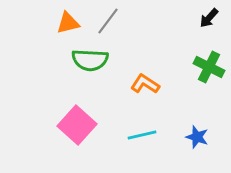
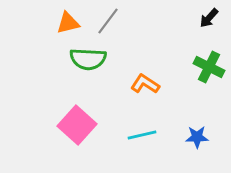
green semicircle: moved 2 px left, 1 px up
blue star: rotated 20 degrees counterclockwise
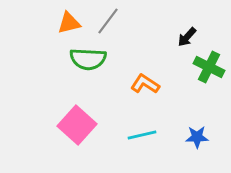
black arrow: moved 22 px left, 19 px down
orange triangle: moved 1 px right
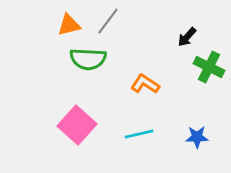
orange triangle: moved 2 px down
cyan line: moved 3 px left, 1 px up
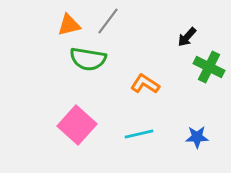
green semicircle: rotated 6 degrees clockwise
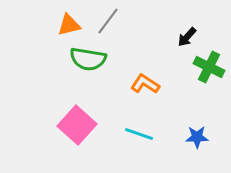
cyan line: rotated 32 degrees clockwise
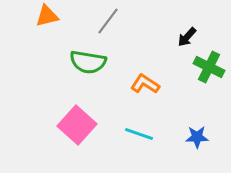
orange triangle: moved 22 px left, 9 px up
green semicircle: moved 3 px down
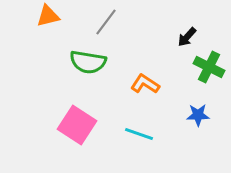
orange triangle: moved 1 px right
gray line: moved 2 px left, 1 px down
pink square: rotated 9 degrees counterclockwise
blue star: moved 1 px right, 22 px up
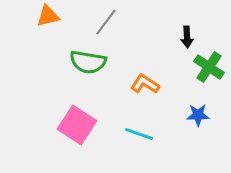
black arrow: rotated 45 degrees counterclockwise
green cross: rotated 8 degrees clockwise
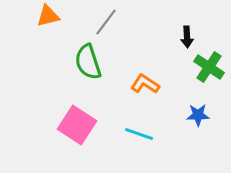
green semicircle: rotated 63 degrees clockwise
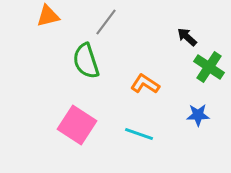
black arrow: rotated 135 degrees clockwise
green semicircle: moved 2 px left, 1 px up
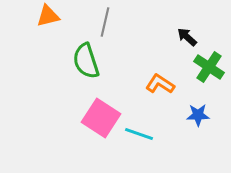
gray line: moved 1 px left; rotated 24 degrees counterclockwise
orange L-shape: moved 15 px right
pink square: moved 24 px right, 7 px up
